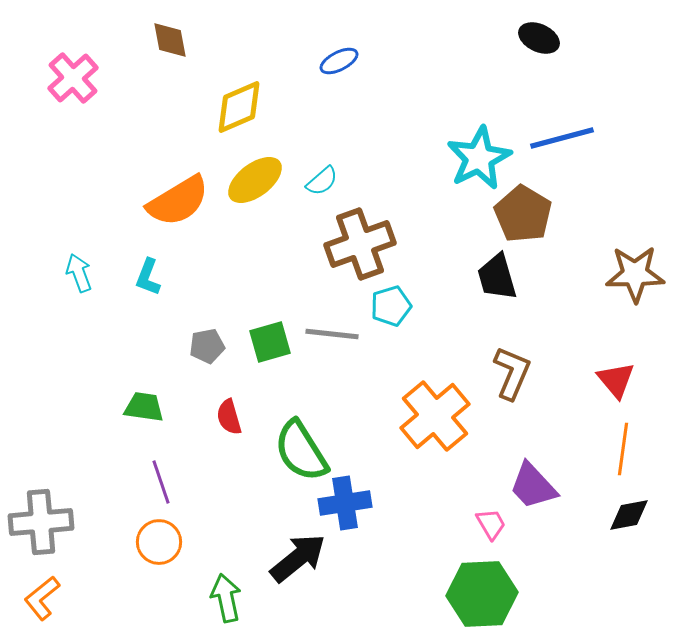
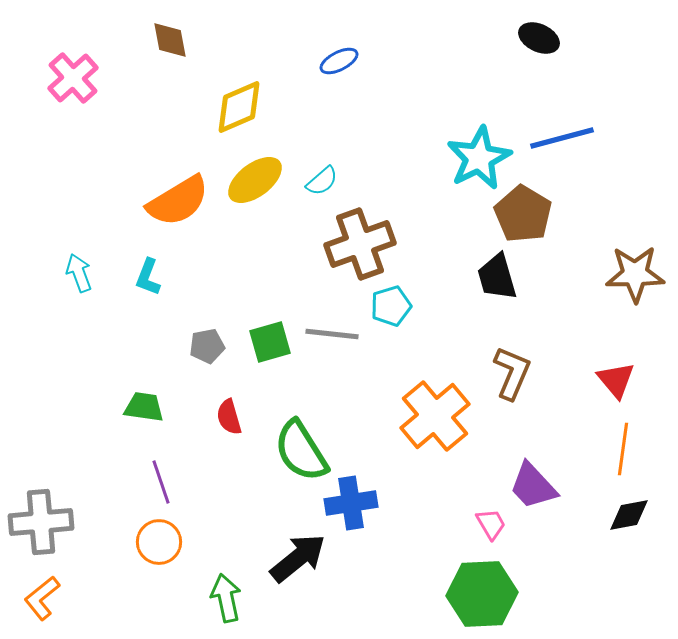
blue cross: moved 6 px right
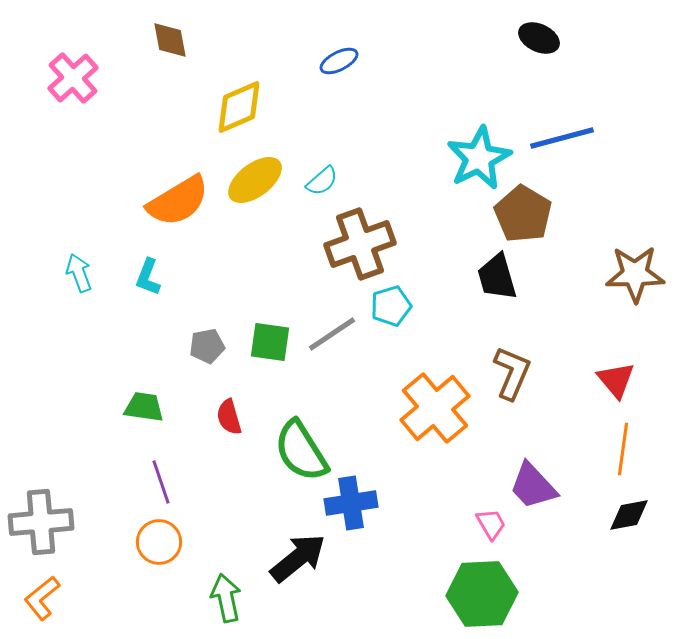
gray line: rotated 40 degrees counterclockwise
green square: rotated 24 degrees clockwise
orange cross: moved 8 px up
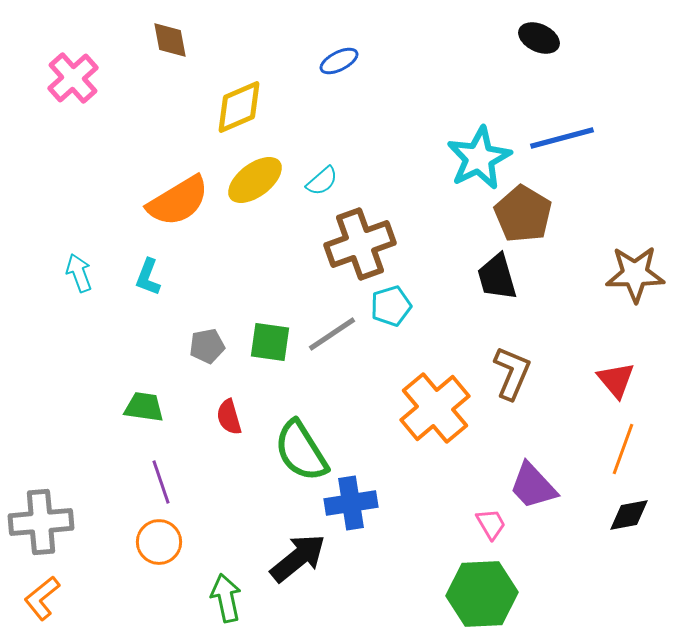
orange line: rotated 12 degrees clockwise
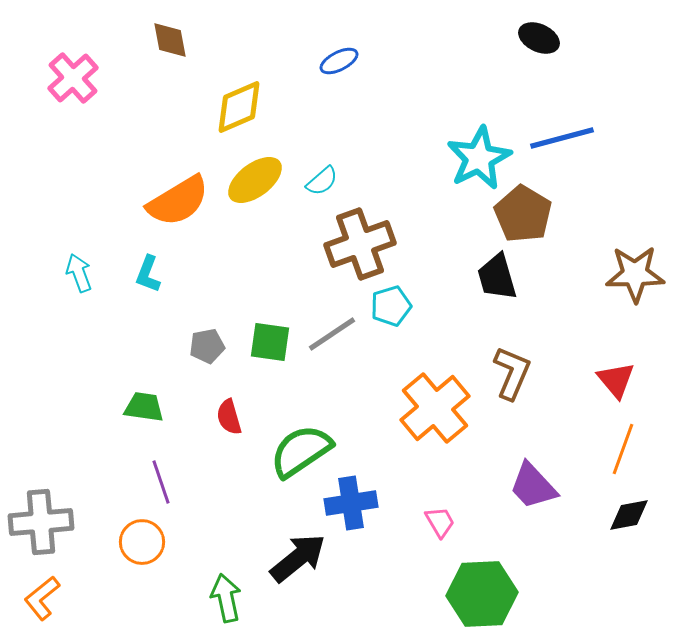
cyan L-shape: moved 3 px up
green semicircle: rotated 88 degrees clockwise
pink trapezoid: moved 51 px left, 2 px up
orange circle: moved 17 px left
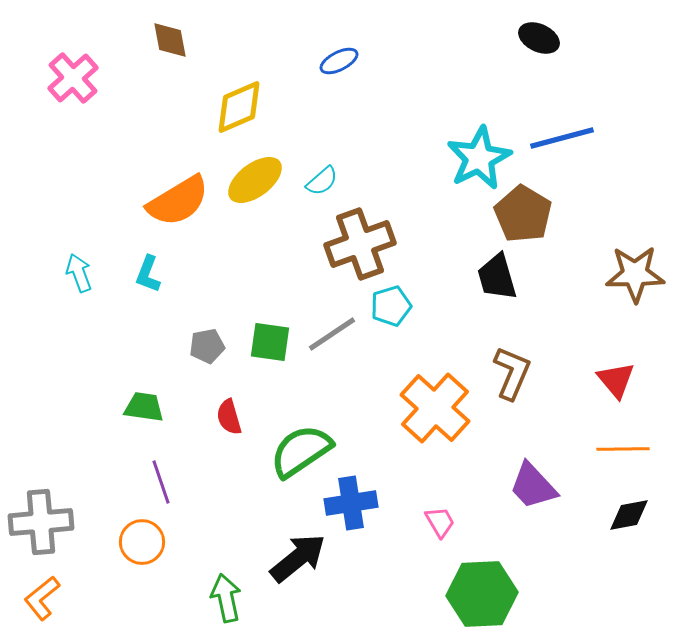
orange cross: rotated 8 degrees counterclockwise
orange line: rotated 69 degrees clockwise
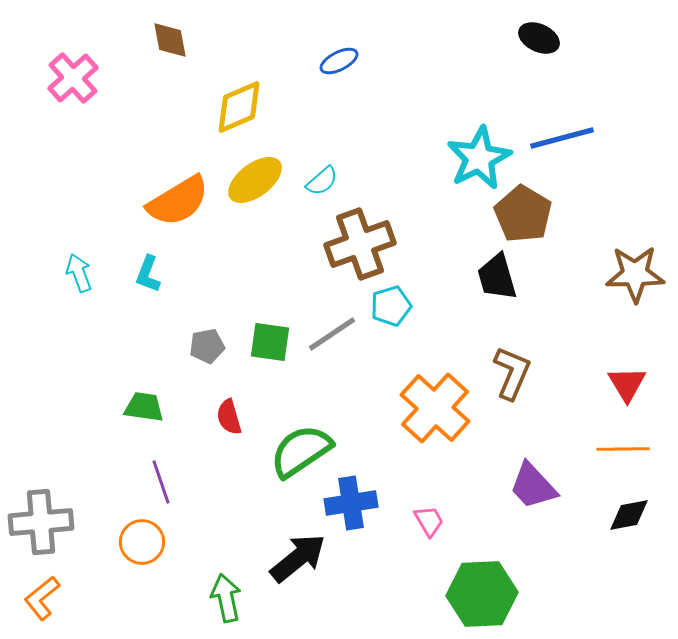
red triangle: moved 11 px right, 4 px down; rotated 9 degrees clockwise
pink trapezoid: moved 11 px left, 1 px up
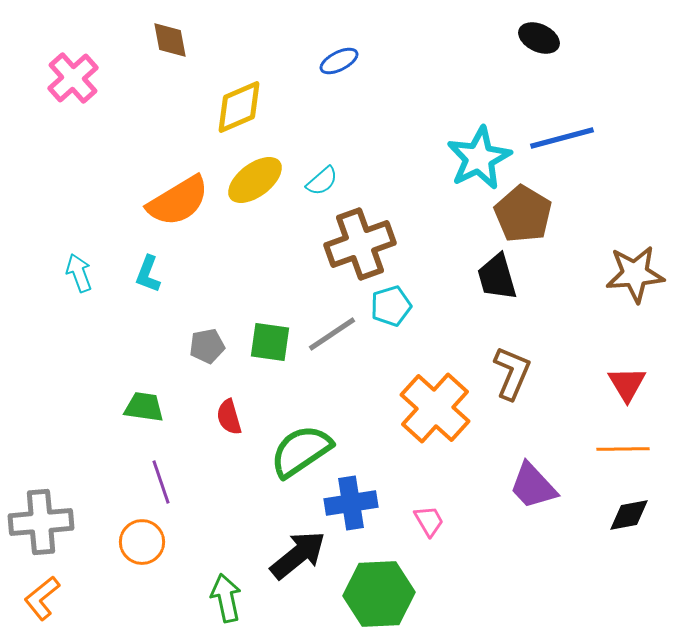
brown star: rotated 4 degrees counterclockwise
black arrow: moved 3 px up
green hexagon: moved 103 px left
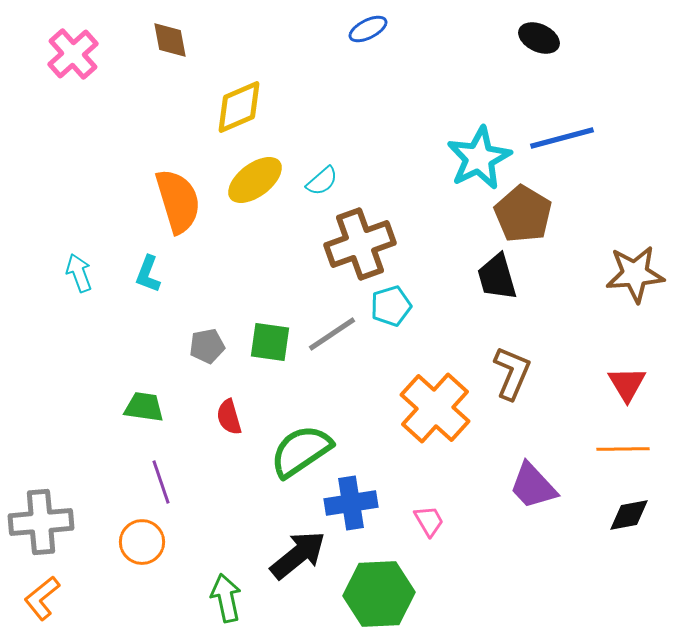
blue ellipse: moved 29 px right, 32 px up
pink cross: moved 24 px up
orange semicircle: rotated 76 degrees counterclockwise
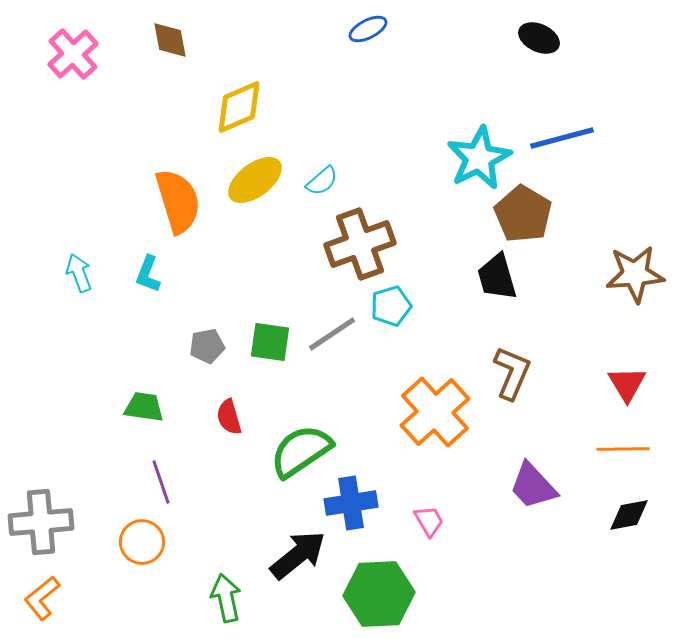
orange cross: moved 4 px down; rotated 6 degrees clockwise
